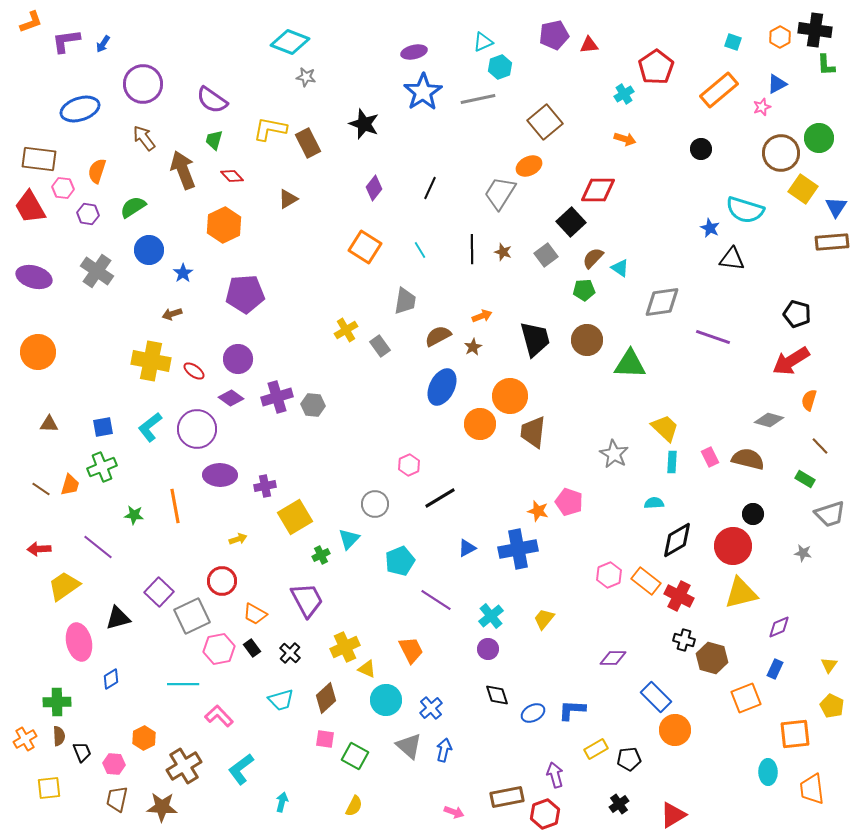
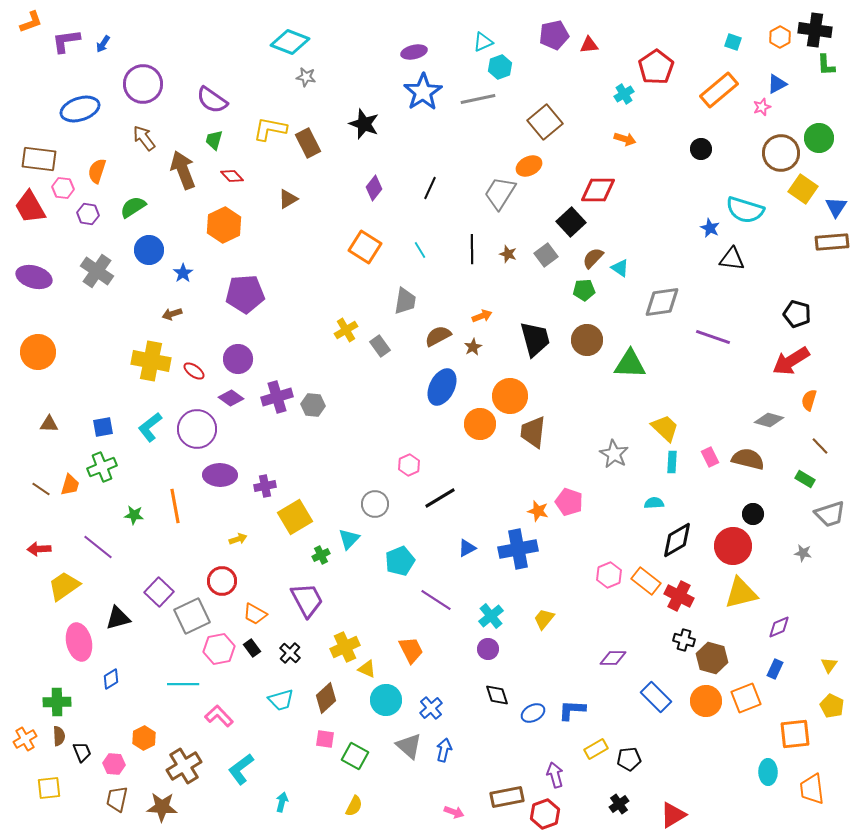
brown star at (503, 252): moved 5 px right, 2 px down
orange circle at (675, 730): moved 31 px right, 29 px up
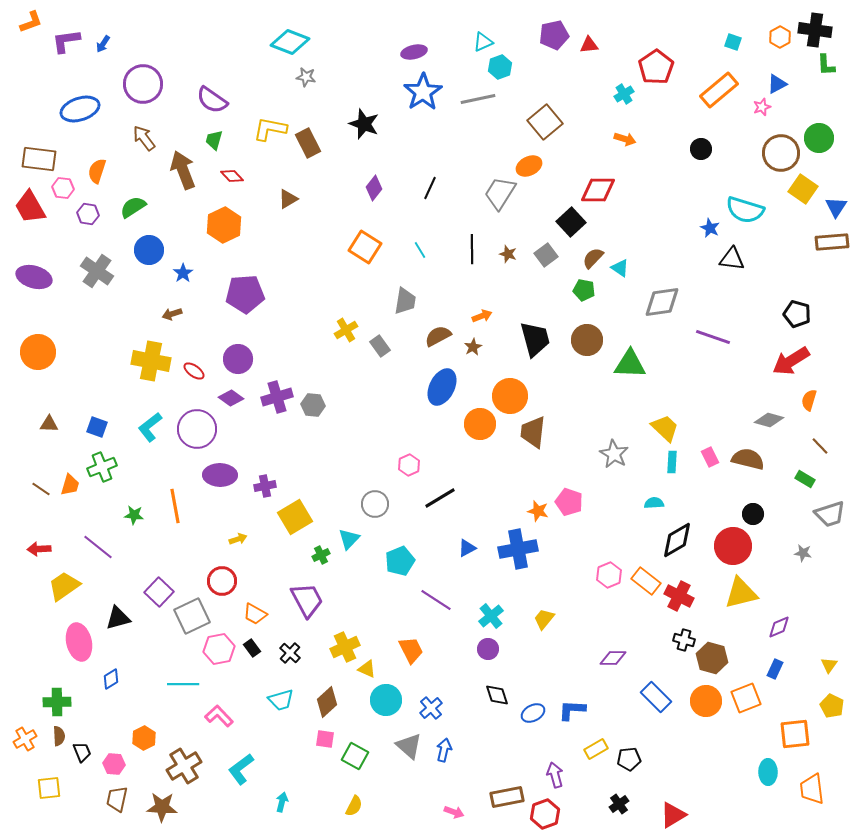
green pentagon at (584, 290): rotated 15 degrees clockwise
blue square at (103, 427): moved 6 px left; rotated 30 degrees clockwise
brown diamond at (326, 698): moved 1 px right, 4 px down
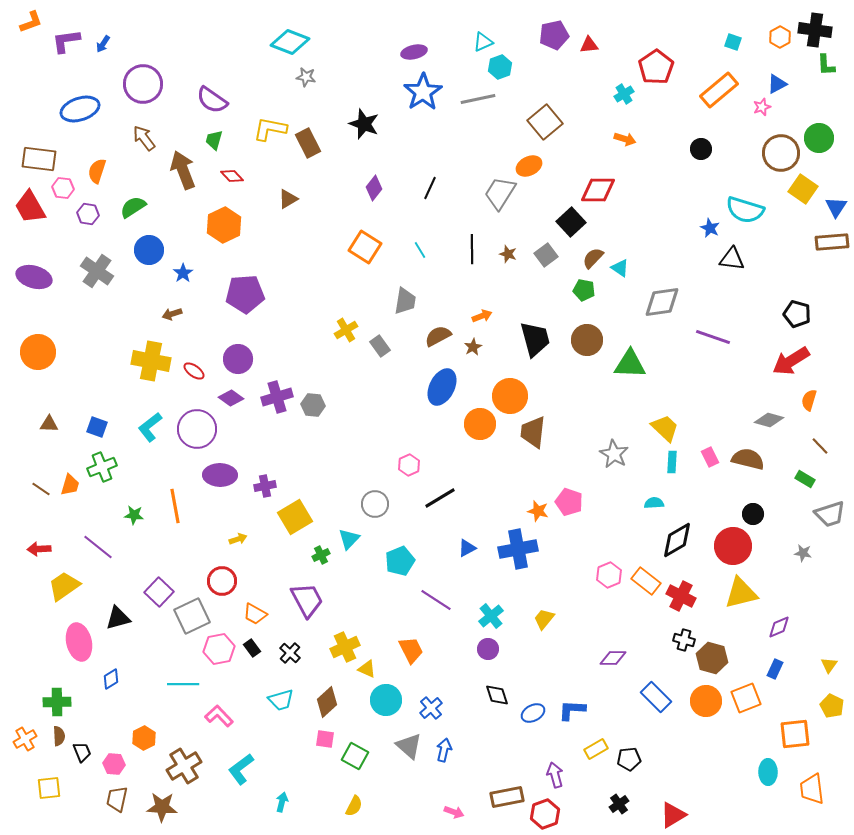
red cross at (679, 596): moved 2 px right
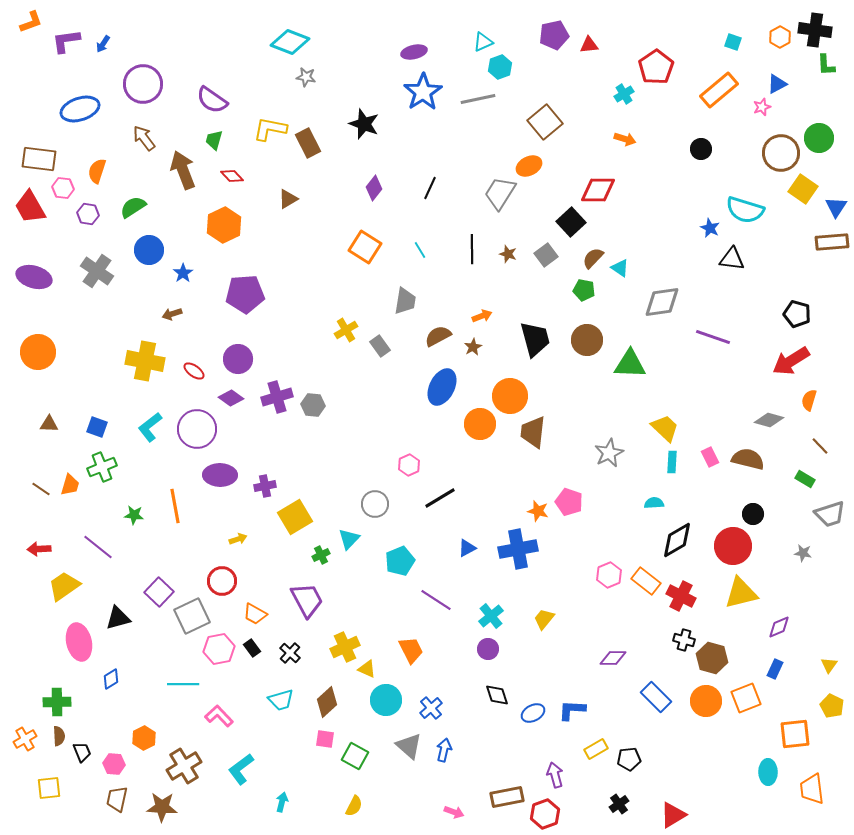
yellow cross at (151, 361): moved 6 px left
gray star at (614, 454): moved 5 px left, 1 px up; rotated 16 degrees clockwise
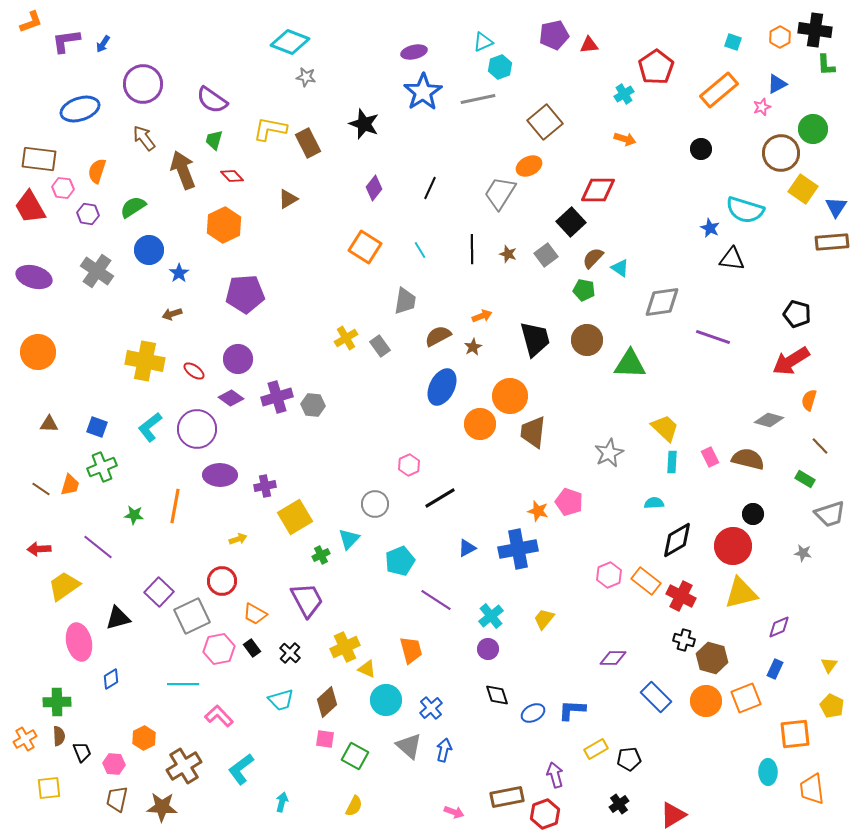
green circle at (819, 138): moved 6 px left, 9 px up
blue star at (183, 273): moved 4 px left
yellow cross at (346, 330): moved 8 px down
orange line at (175, 506): rotated 20 degrees clockwise
orange trapezoid at (411, 650): rotated 12 degrees clockwise
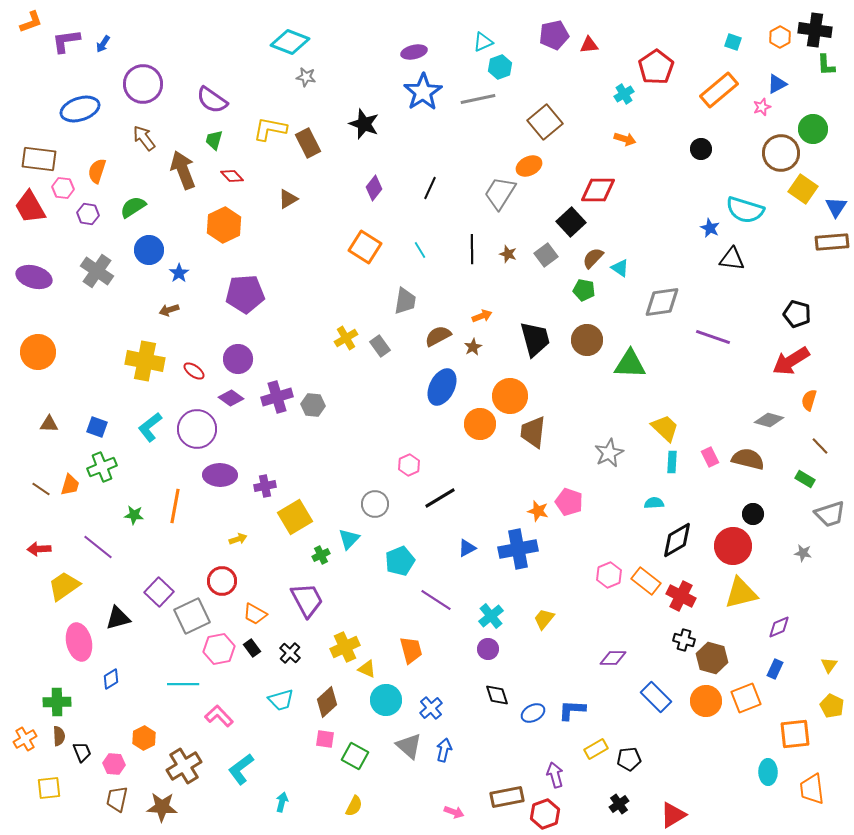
brown arrow at (172, 314): moved 3 px left, 4 px up
